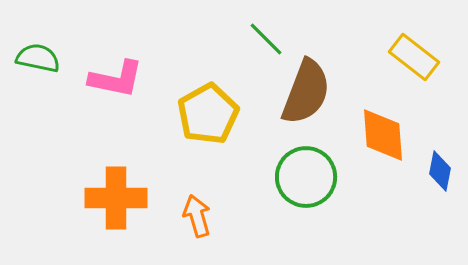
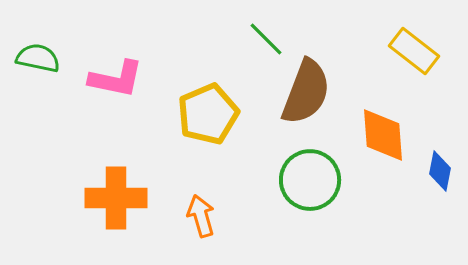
yellow rectangle: moved 6 px up
yellow pentagon: rotated 6 degrees clockwise
green circle: moved 4 px right, 3 px down
orange arrow: moved 4 px right
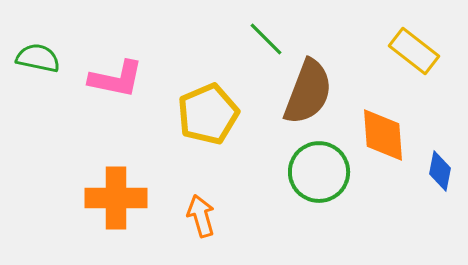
brown semicircle: moved 2 px right
green circle: moved 9 px right, 8 px up
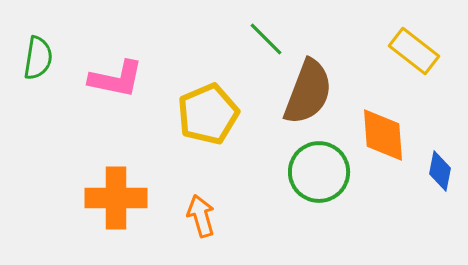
green semicircle: rotated 87 degrees clockwise
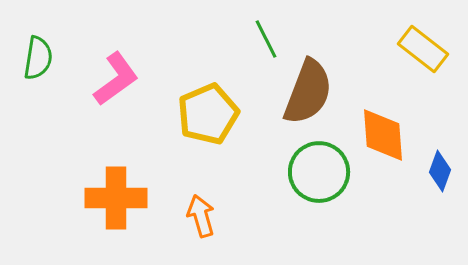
green line: rotated 18 degrees clockwise
yellow rectangle: moved 9 px right, 2 px up
pink L-shape: rotated 48 degrees counterclockwise
blue diamond: rotated 9 degrees clockwise
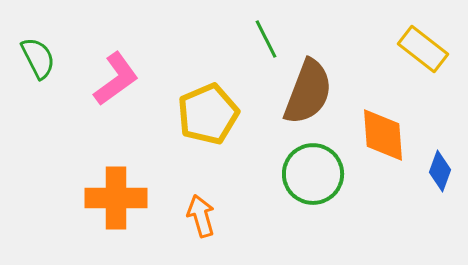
green semicircle: rotated 36 degrees counterclockwise
green circle: moved 6 px left, 2 px down
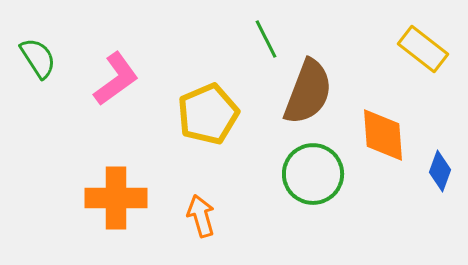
green semicircle: rotated 6 degrees counterclockwise
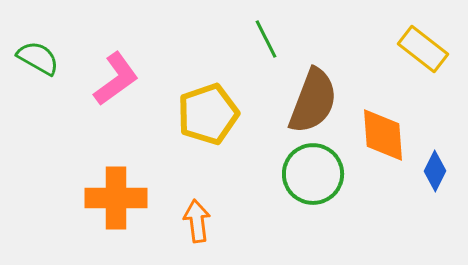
green semicircle: rotated 27 degrees counterclockwise
brown semicircle: moved 5 px right, 9 px down
yellow pentagon: rotated 4 degrees clockwise
blue diamond: moved 5 px left; rotated 6 degrees clockwise
orange arrow: moved 4 px left, 5 px down; rotated 9 degrees clockwise
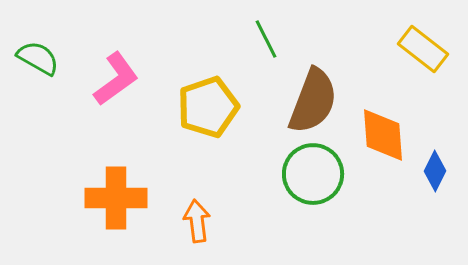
yellow pentagon: moved 7 px up
